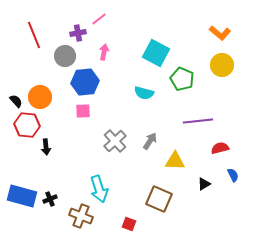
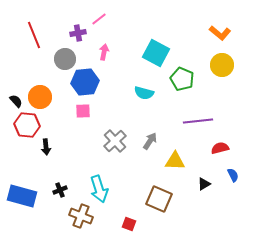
gray circle: moved 3 px down
black cross: moved 10 px right, 9 px up
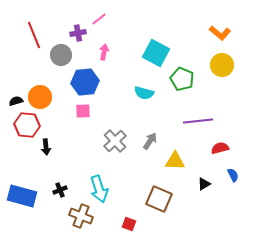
gray circle: moved 4 px left, 4 px up
black semicircle: rotated 64 degrees counterclockwise
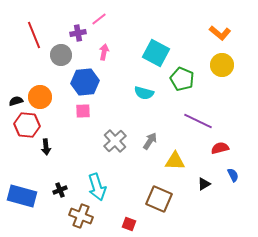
purple line: rotated 32 degrees clockwise
cyan arrow: moved 2 px left, 2 px up
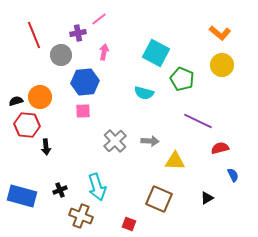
gray arrow: rotated 60 degrees clockwise
black triangle: moved 3 px right, 14 px down
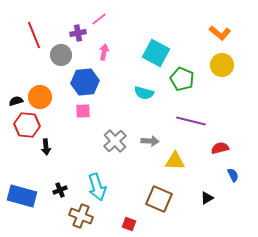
purple line: moved 7 px left; rotated 12 degrees counterclockwise
